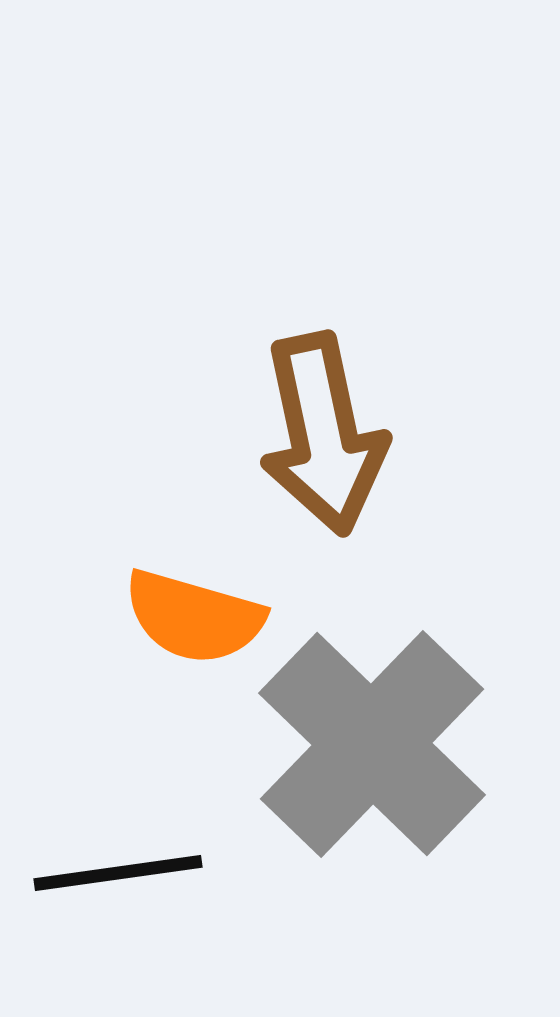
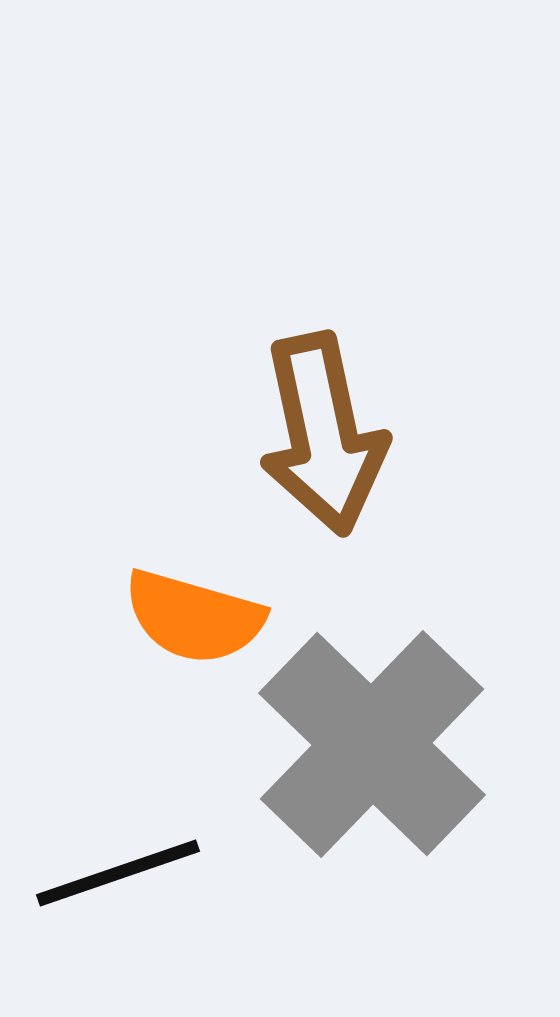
black line: rotated 11 degrees counterclockwise
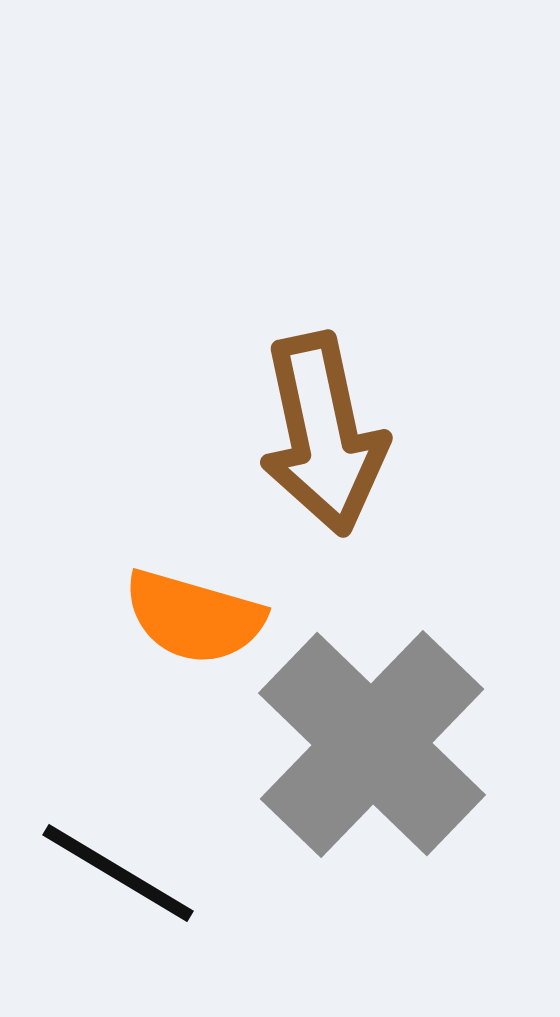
black line: rotated 50 degrees clockwise
